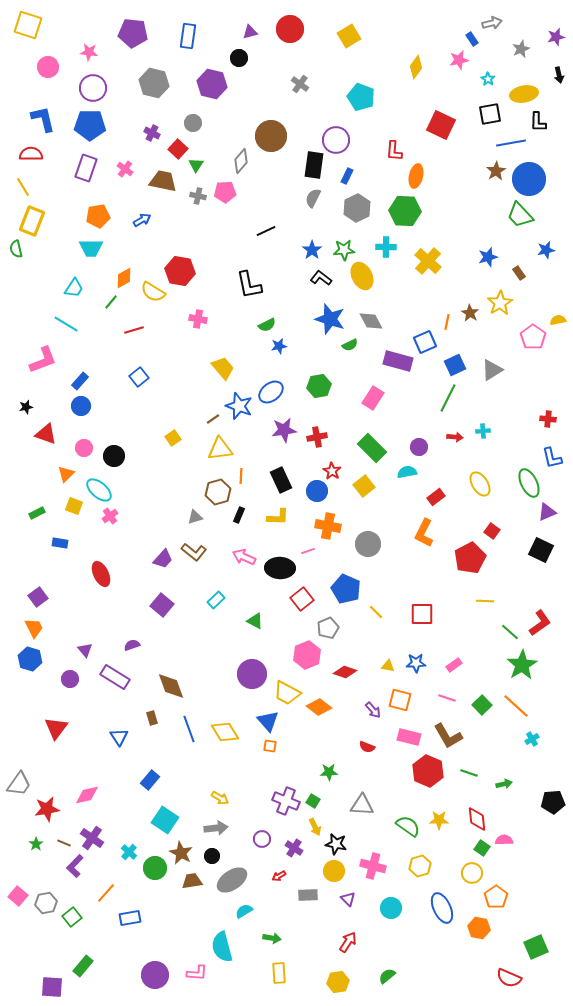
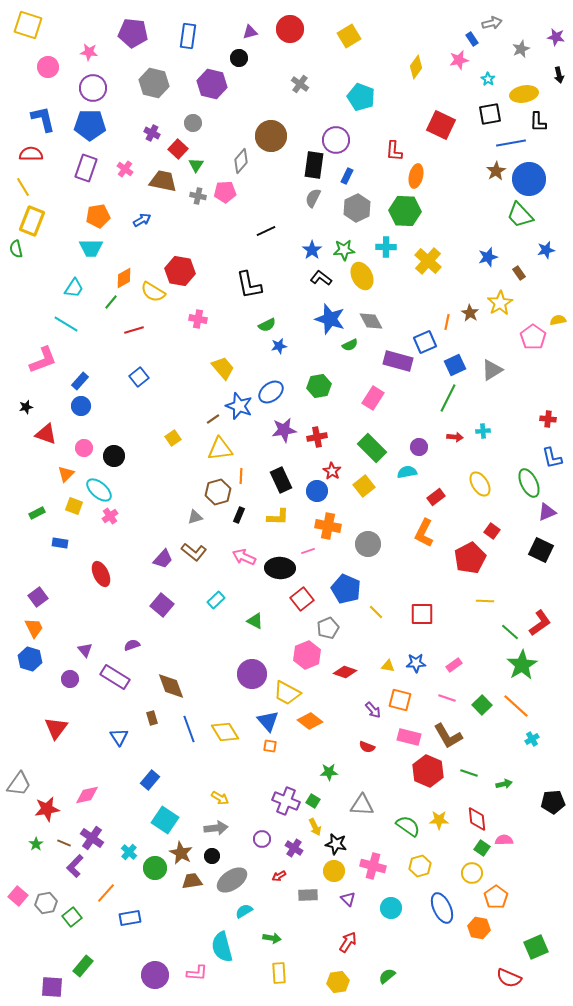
purple star at (556, 37): rotated 24 degrees clockwise
orange diamond at (319, 707): moved 9 px left, 14 px down
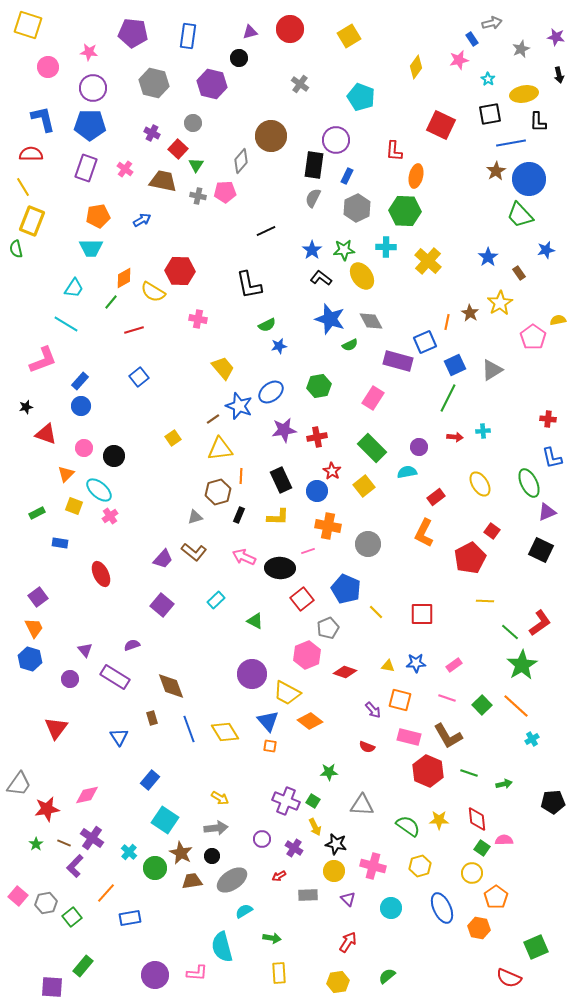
blue star at (488, 257): rotated 18 degrees counterclockwise
red hexagon at (180, 271): rotated 8 degrees counterclockwise
yellow ellipse at (362, 276): rotated 8 degrees counterclockwise
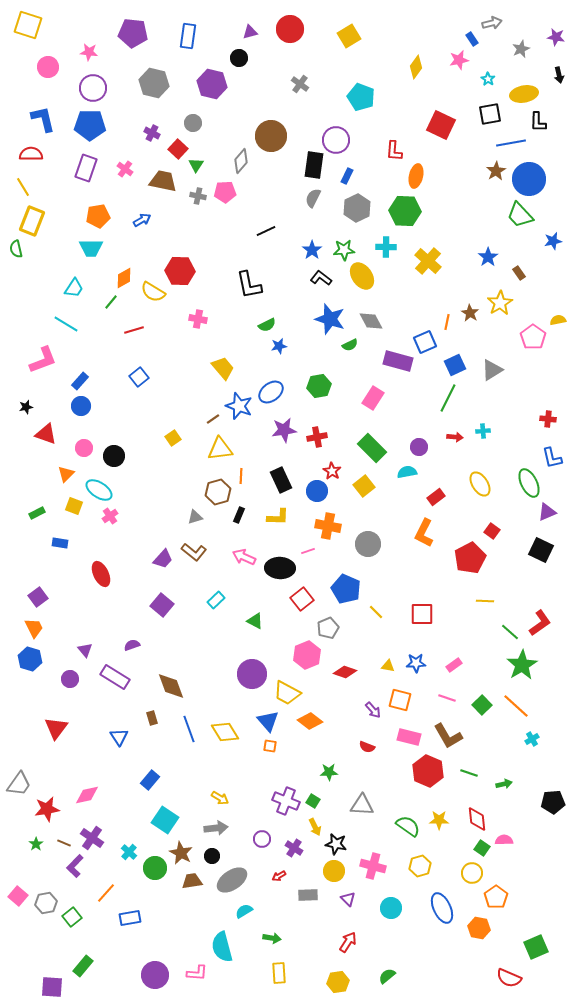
blue star at (546, 250): moved 7 px right, 9 px up
cyan ellipse at (99, 490): rotated 8 degrees counterclockwise
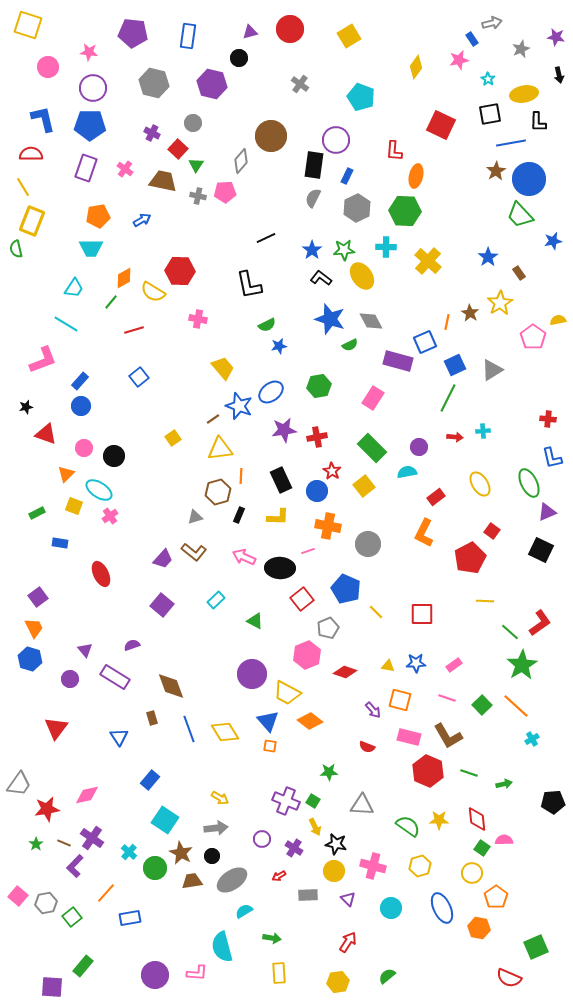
black line at (266, 231): moved 7 px down
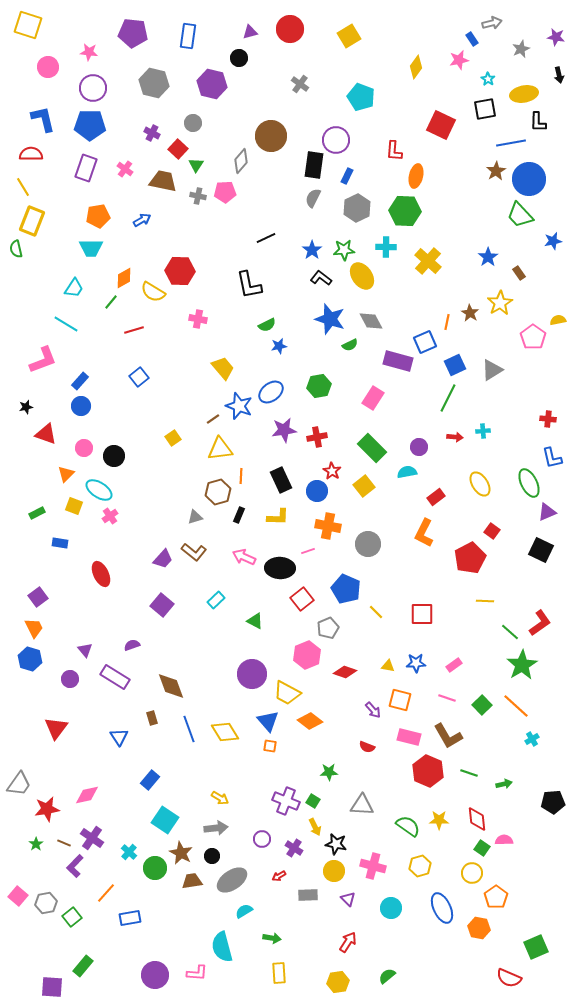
black square at (490, 114): moved 5 px left, 5 px up
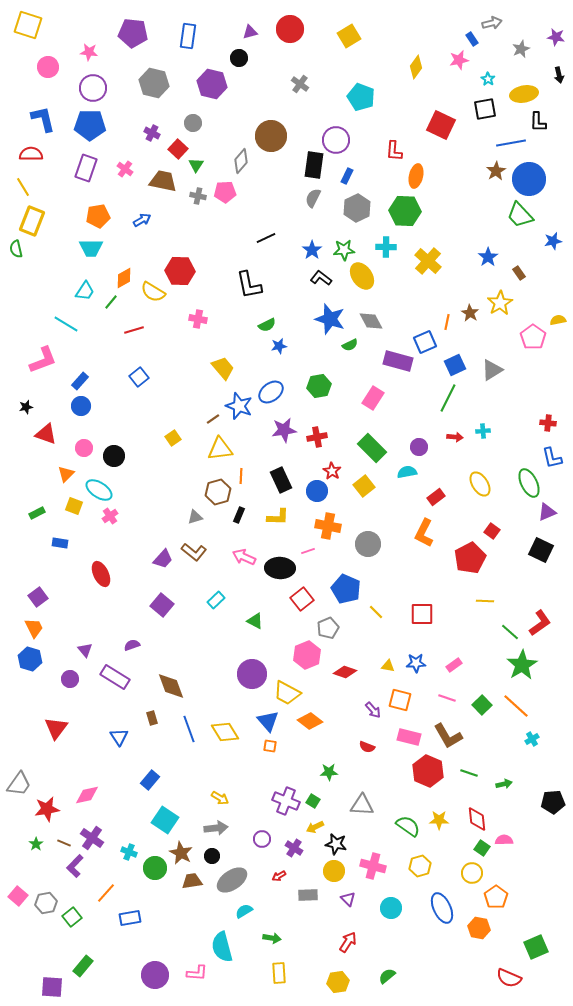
cyan trapezoid at (74, 288): moved 11 px right, 3 px down
red cross at (548, 419): moved 4 px down
yellow arrow at (315, 827): rotated 90 degrees clockwise
cyan cross at (129, 852): rotated 21 degrees counterclockwise
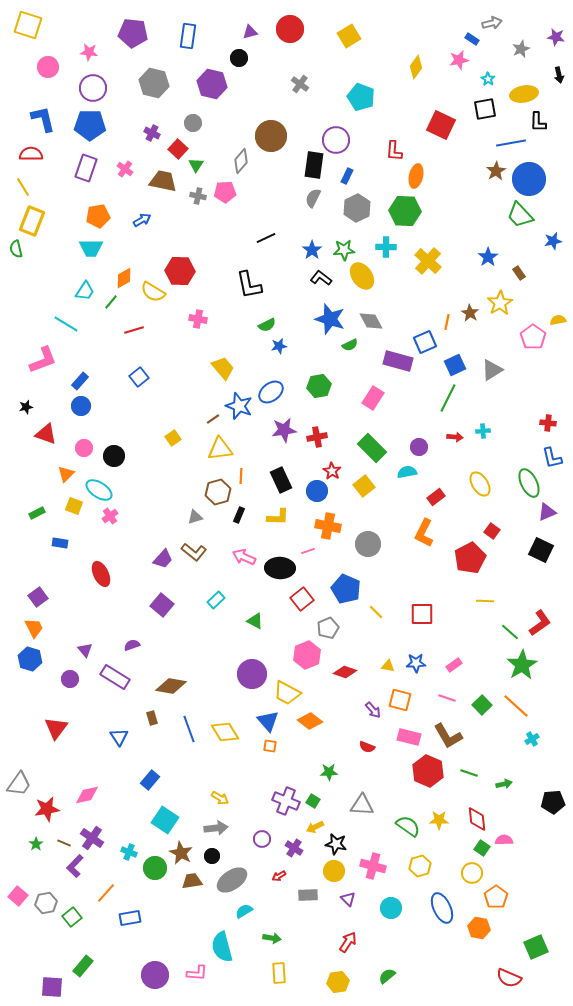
blue rectangle at (472, 39): rotated 24 degrees counterclockwise
brown diamond at (171, 686): rotated 60 degrees counterclockwise
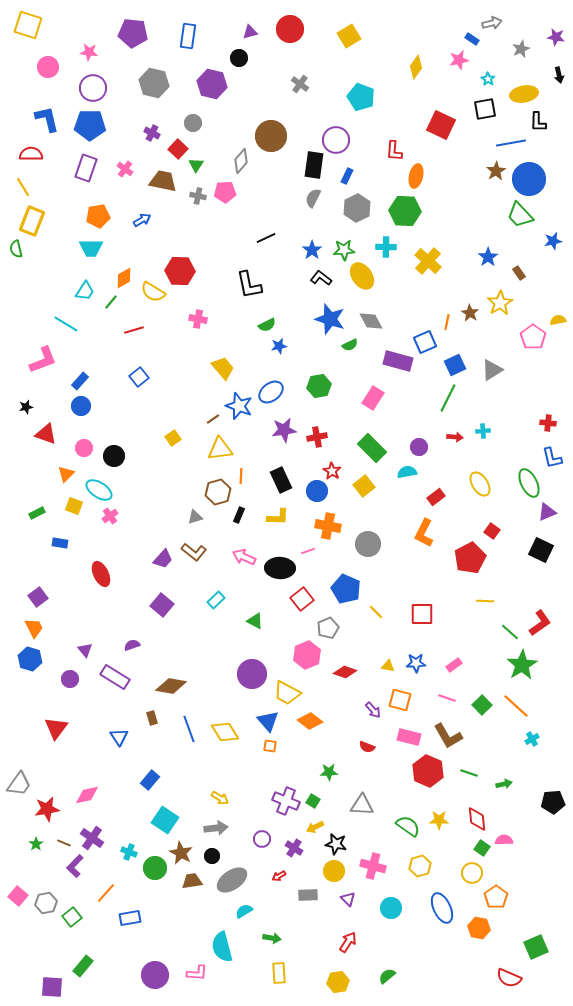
blue L-shape at (43, 119): moved 4 px right
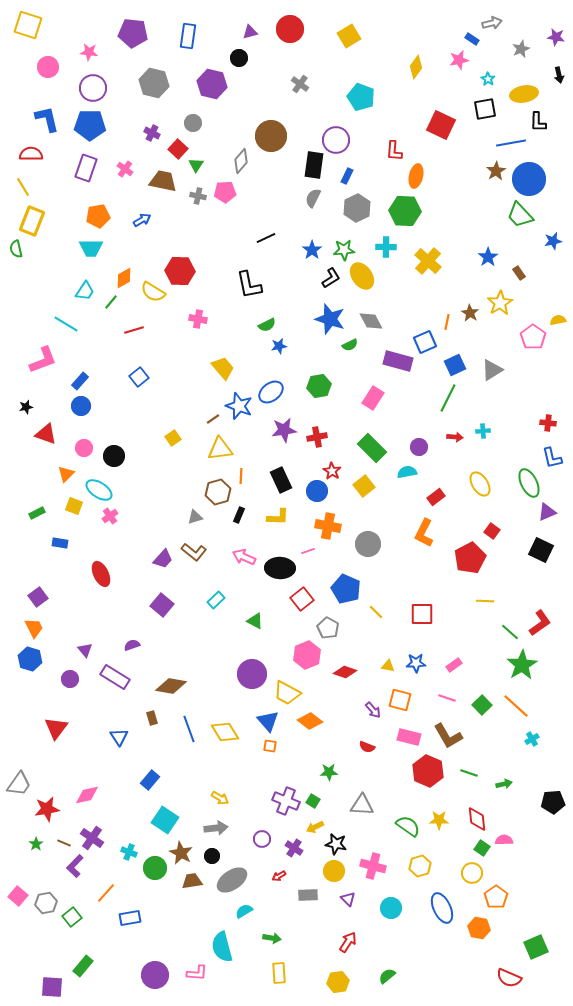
black L-shape at (321, 278): moved 10 px right; rotated 110 degrees clockwise
gray pentagon at (328, 628): rotated 20 degrees counterclockwise
